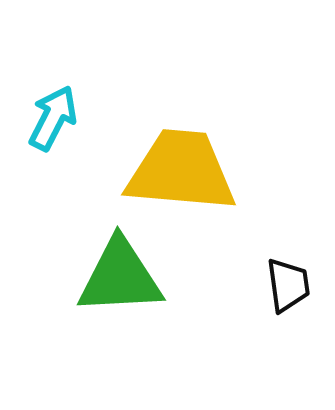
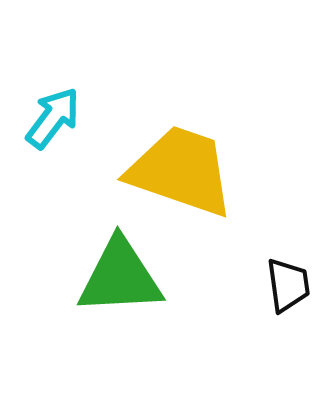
cyan arrow: rotated 10 degrees clockwise
yellow trapezoid: rotated 14 degrees clockwise
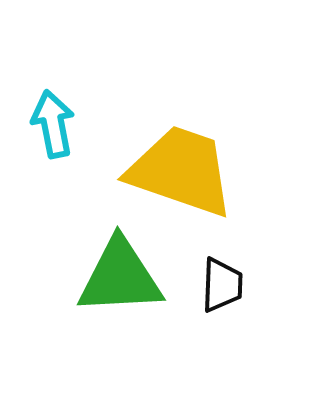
cyan arrow: moved 6 px down; rotated 48 degrees counterclockwise
black trapezoid: moved 66 px left; rotated 10 degrees clockwise
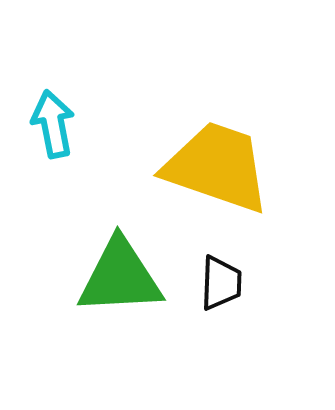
yellow trapezoid: moved 36 px right, 4 px up
black trapezoid: moved 1 px left, 2 px up
